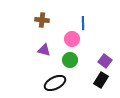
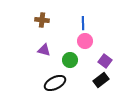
pink circle: moved 13 px right, 2 px down
black rectangle: rotated 21 degrees clockwise
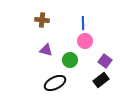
purple triangle: moved 2 px right
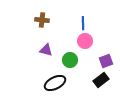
purple square: moved 1 px right; rotated 32 degrees clockwise
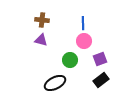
pink circle: moved 1 px left
purple triangle: moved 5 px left, 10 px up
purple square: moved 6 px left, 2 px up
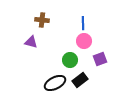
purple triangle: moved 10 px left, 2 px down
black rectangle: moved 21 px left
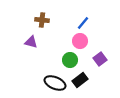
blue line: rotated 40 degrees clockwise
pink circle: moved 4 px left
purple square: rotated 16 degrees counterclockwise
black ellipse: rotated 50 degrees clockwise
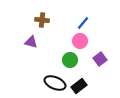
black rectangle: moved 1 px left, 6 px down
